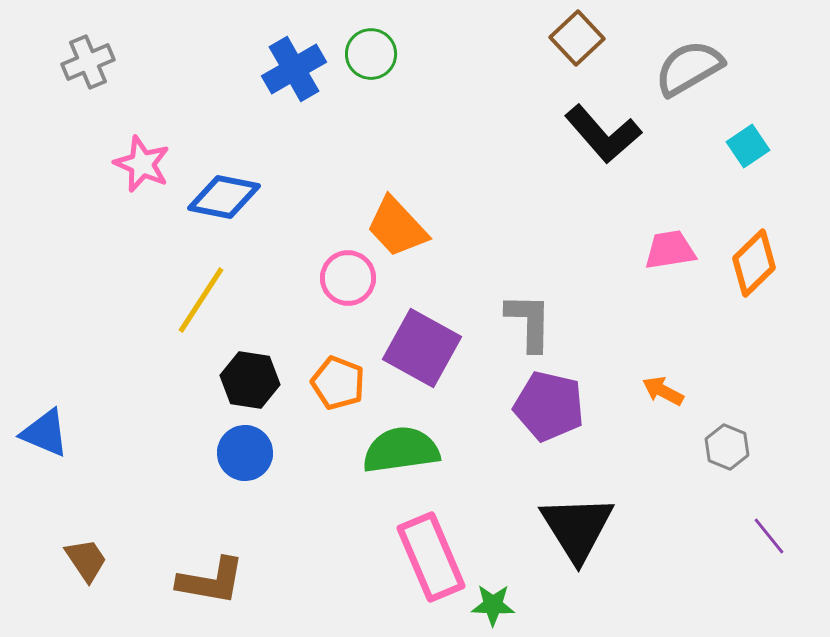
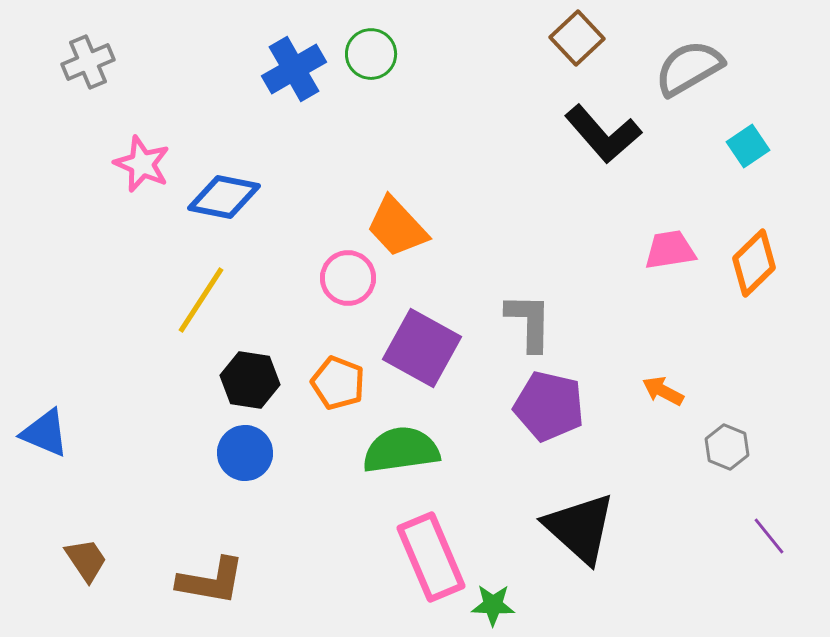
black triangle: moved 3 px right; rotated 16 degrees counterclockwise
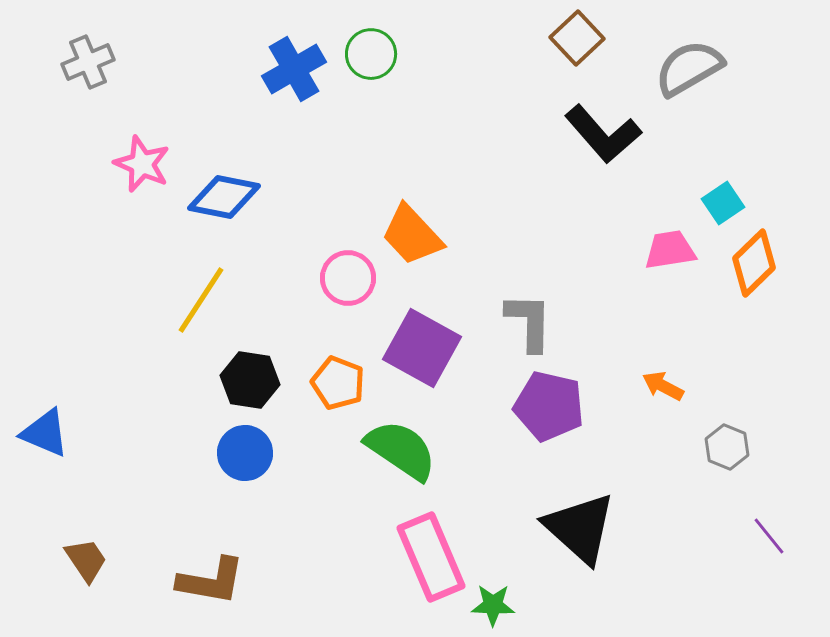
cyan square: moved 25 px left, 57 px down
orange trapezoid: moved 15 px right, 8 px down
orange arrow: moved 5 px up
green semicircle: rotated 42 degrees clockwise
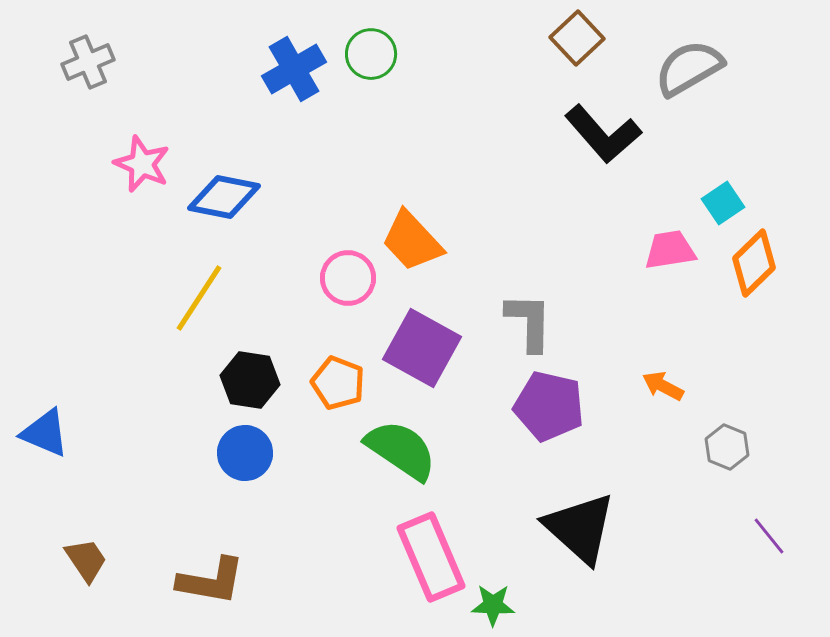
orange trapezoid: moved 6 px down
yellow line: moved 2 px left, 2 px up
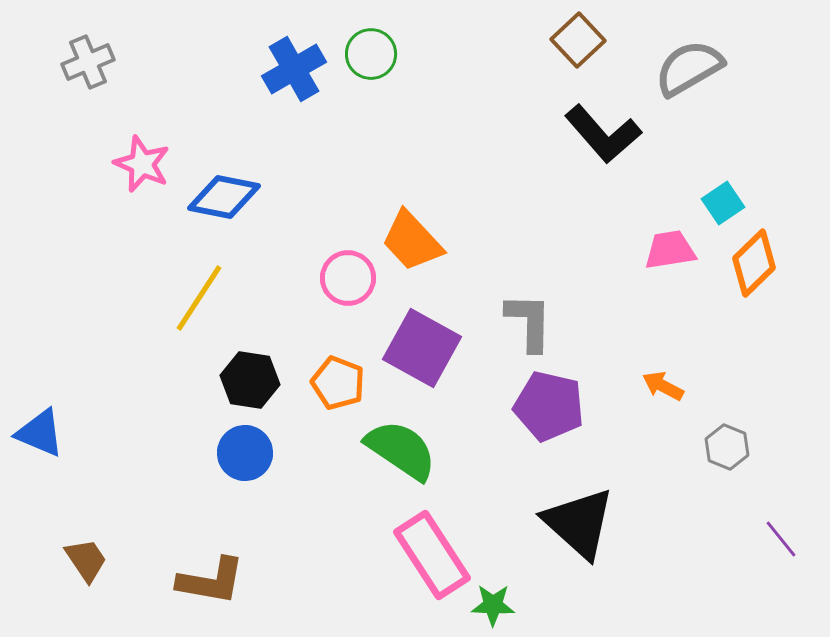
brown square: moved 1 px right, 2 px down
blue triangle: moved 5 px left
black triangle: moved 1 px left, 5 px up
purple line: moved 12 px right, 3 px down
pink rectangle: moved 1 px right, 2 px up; rotated 10 degrees counterclockwise
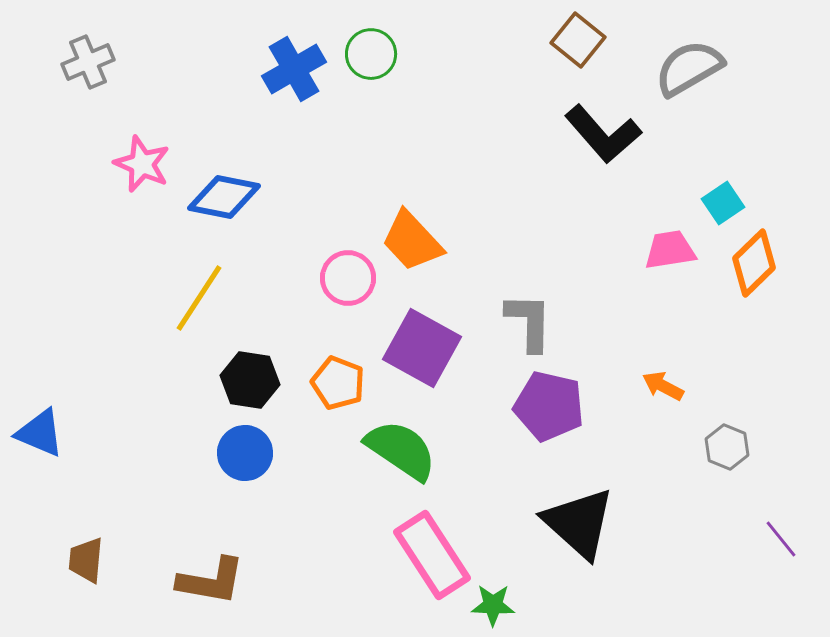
brown square: rotated 8 degrees counterclockwise
brown trapezoid: rotated 141 degrees counterclockwise
